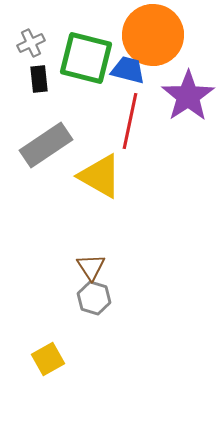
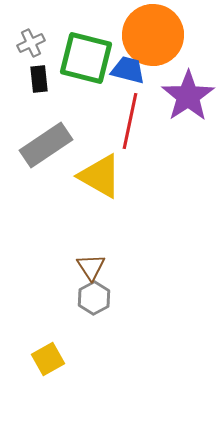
gray hexagon: rotated 16 degrees clockwise
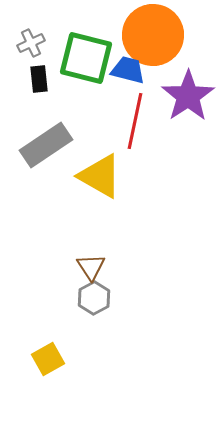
red line: moved 5 px right
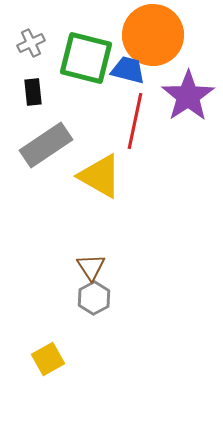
black rectangle: moved 6 px left, 13 px down
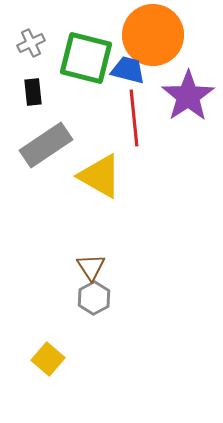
red line: moved 1 px left, 3 px up; rotated 18 degrees counterclockwise
yellow square: rotated 20 degrees counterclockwise
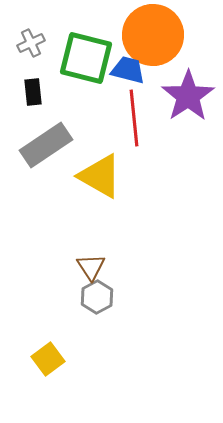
gray hexagon: moved 3 px right, 1 px up
yellow square: rotated 12 degrees clockwise
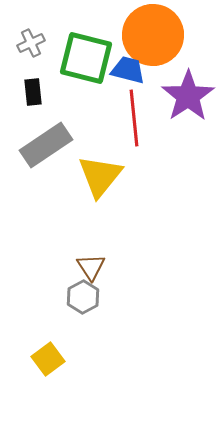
yellow triangle: rotated 39 degrees clockwise
gray hexagon: moved 14 px left
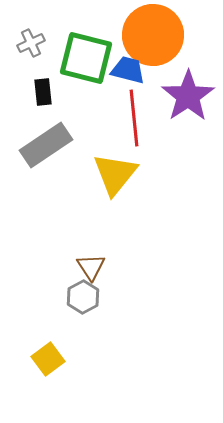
black rectangle: moved 10 px right
yellow triangle: moved 15 px right, 2 px up
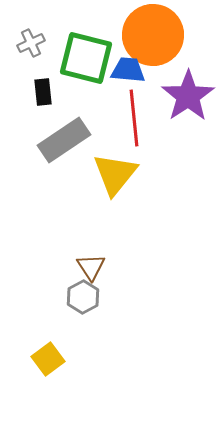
blue trapezoid: rotated 9 degrees counterclockwise
gray rectangle: moved 18 px right, 5 px up
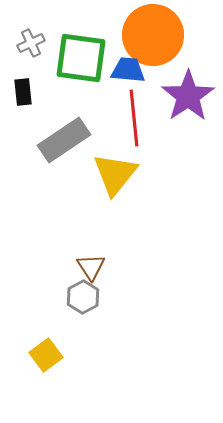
green square: moved 5 px left; rotated 6 degrees counterclockwise
black rectangle: moved 20 px left
yellow square: moved 2 px left, 4 px up
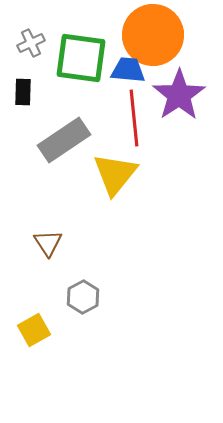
black rectangle: rotated 8 degrees clockwise
purple star: moved 9 px left, 1 px up
brown triangle: moved 43 px left, 24 px up
yellow square: moved 12 px left, 25 px up; rotated 8 degrees clockwise
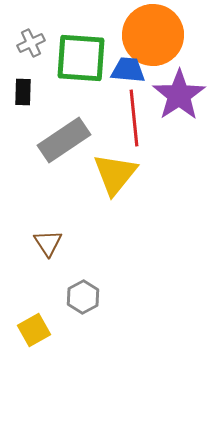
green square: rotated 4 degrees counterclockwise
